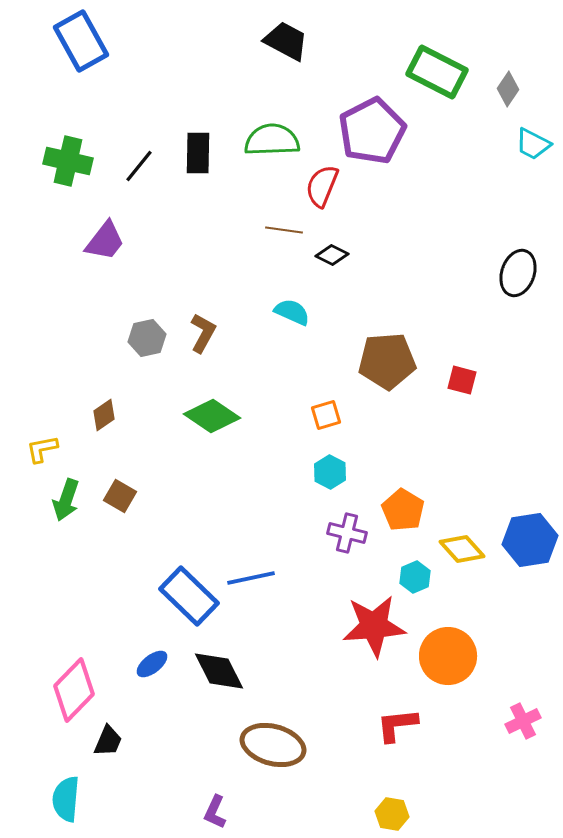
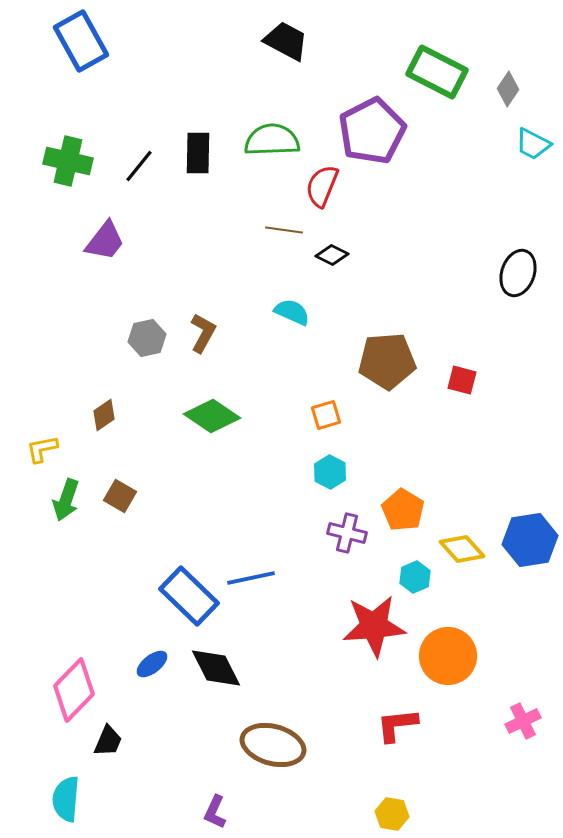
black diamond at (219, 671): moved 3 px left, 3 px up
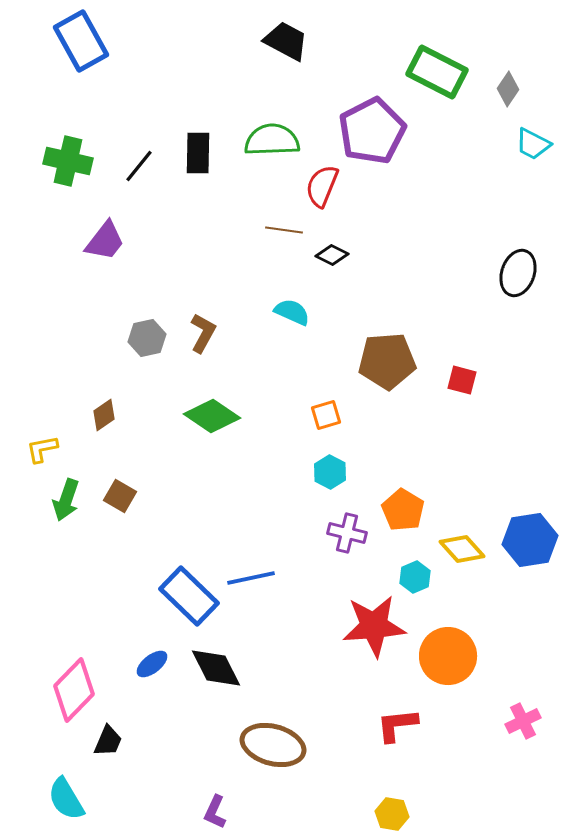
cyan semicircle at (66, 799): rotated 36 degrees counterclockwise
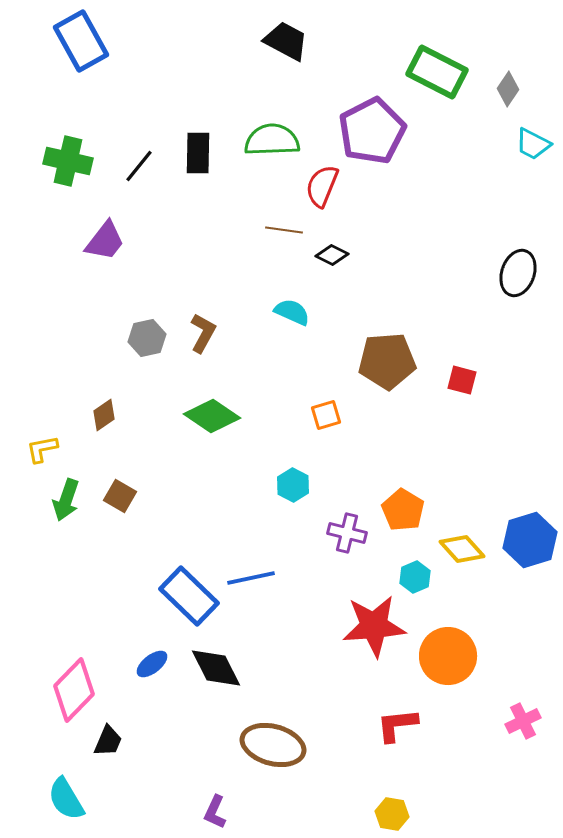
cyan hexagon at (330, 472): moved 37 px left, 13 px down
blue hexagon at (530, 540): rotated 8 degrees counterclockwise
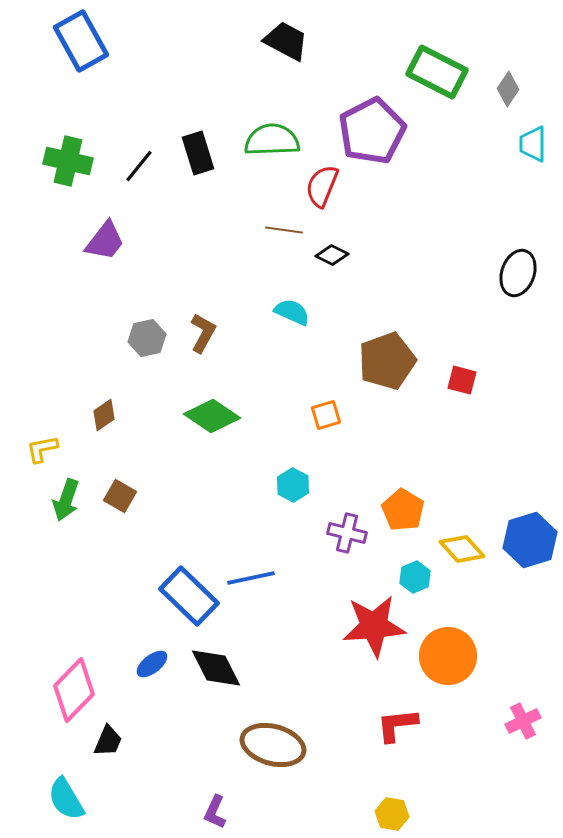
cyan trapezoid at (533, 144): rotated 63 degrees clockwise
black rectangle at (198, 153): rotated 18 degrees counterclockwise
brown pentagon at (387, 361): rotated 16 degrees counterclockwise
